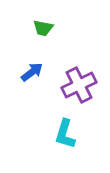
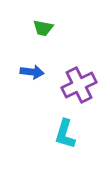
blue arrow: rotated 45 degrees clockwise
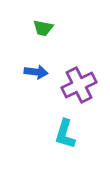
blue arrow: moved 4 px right
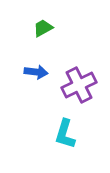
green trapezoid: rotated 140 degrees clockwise
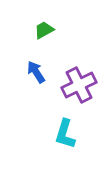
green trapezoid: moved 1 px right, 2 px down
blue arrow: rotated 130 degrees counterclockwise
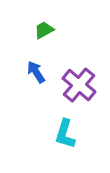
purple cross: rotated 24 degrees counterclockwise
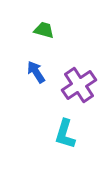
green trapezoid: rotated 45 degrees clockwise
purple cross: rotated 16 degrees clockwise
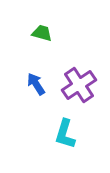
green trapezoid: moved 2 px left, 3 px down
blue arrow: moved 12 px down
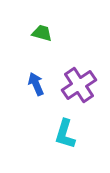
blue arrow: rotated 10 degrees clockwise
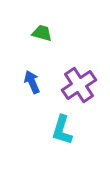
blue arrow: moved 4 px left, 2 px up
cyan L-shape: moved 3 px left, 4 px up
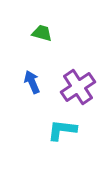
purple cross: moved 1 px left, 2 px down
cyan L-shape: rotated 80 degrees clockwise
